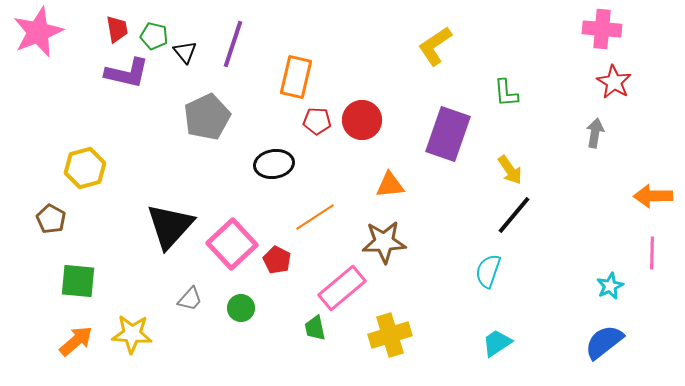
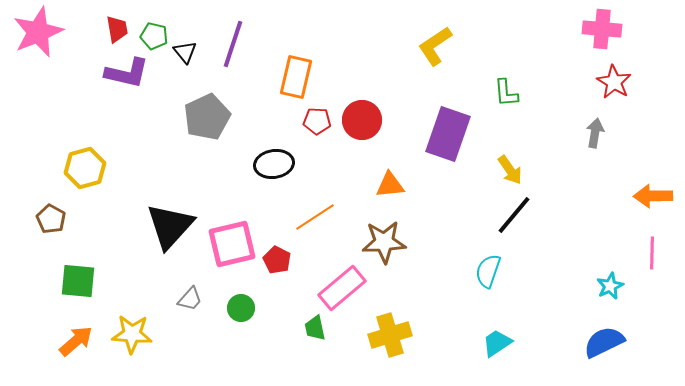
pink square at (232, 244): rotated 30 degrees clockwise
blue semicircle at (604, 342): rotated 12 degrees clockwise
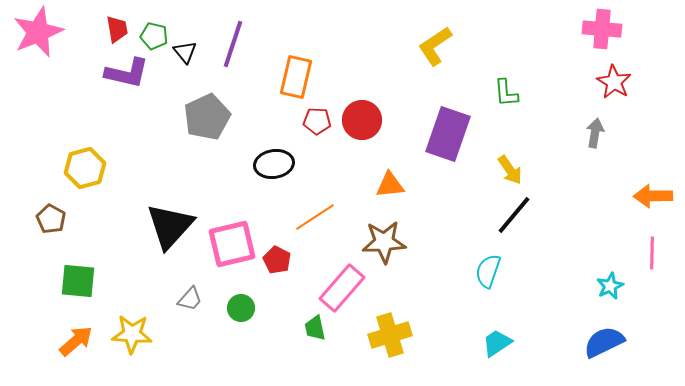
pink rectangle at (342, 288): rotated 9 degrees counterclockwise
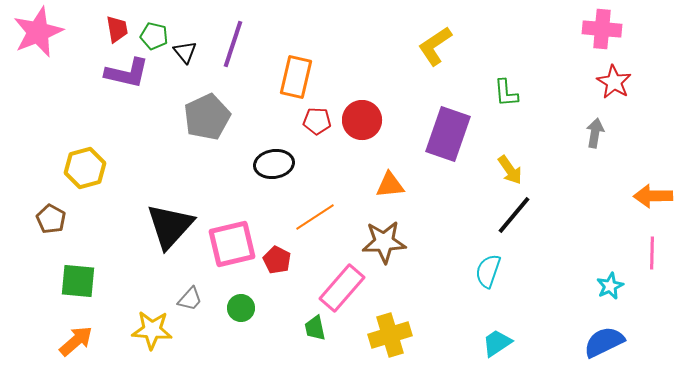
yellow star at (132, 334): moved 20 px right, 4 px up
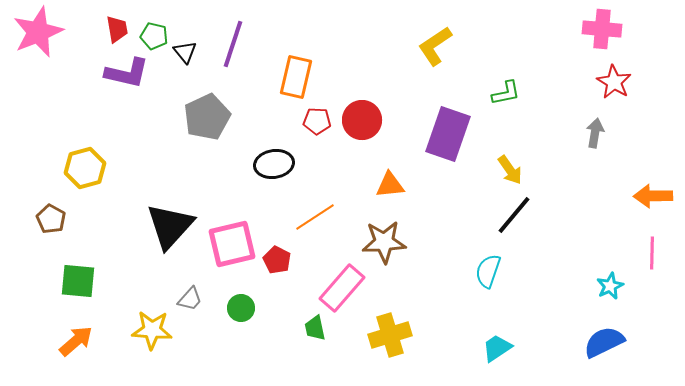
green L-shape at (506, 93): rotated 96 degrees counterclockwise
cyan trapezoid at (497, 343): moved 5 px down
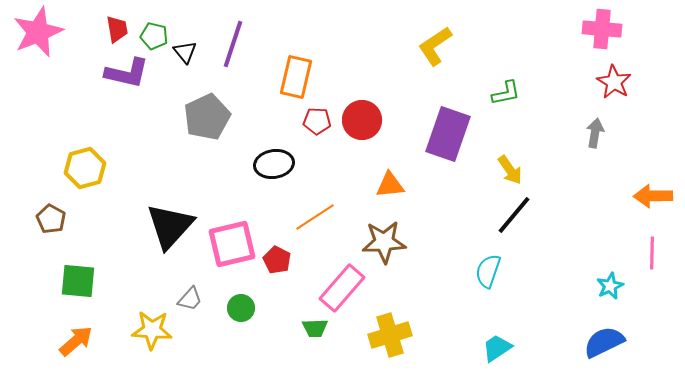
green trapezoid at (315, 328): rotated 80 degrees counterclockwise
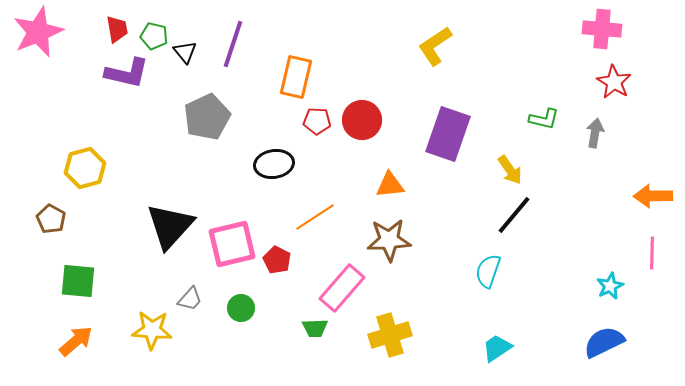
green L-shape at (506, 93): moved 38 px right, 26 px down; rotated 24 degrees clockwise
brown star at (384, 242): moved 5 px right, 2 px up
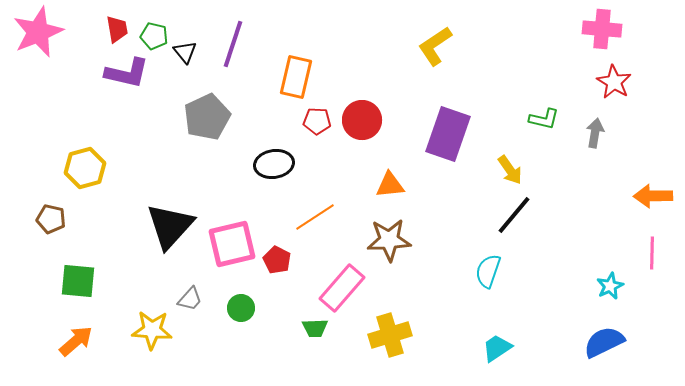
brown pentagon at (51, 219): rotated 16 degrees counterclockwise
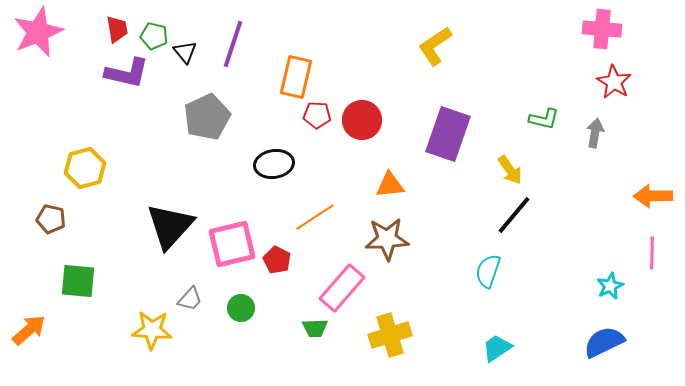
red pentagon at (317, 121): moved 6 px up
brown star at (389, 240): moved 2 px left, 1 px up
orange arrow at (76, 341): moved 47 px left, 11 px up
